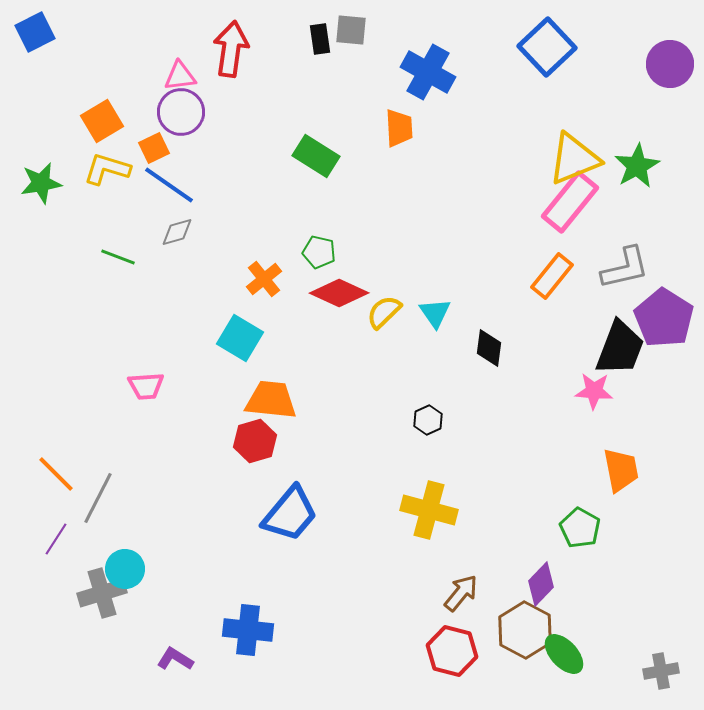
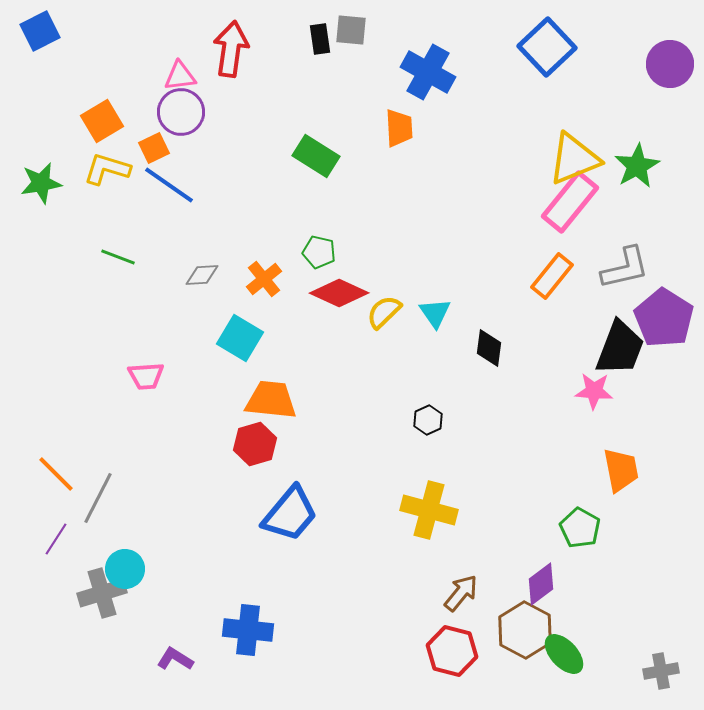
blue square at (35, 32): moved 5 px right, 1 px up
gray diamond at (177, 232): moved 25 px right, 43 px down; rotated 12 degrees clockwise
pink trapezoid at (146, 386): moved 10 px up
red hexagon at (255, 441): moved 3 px down
purple diamond at (541, 584): rotated 9 degrees clockwise
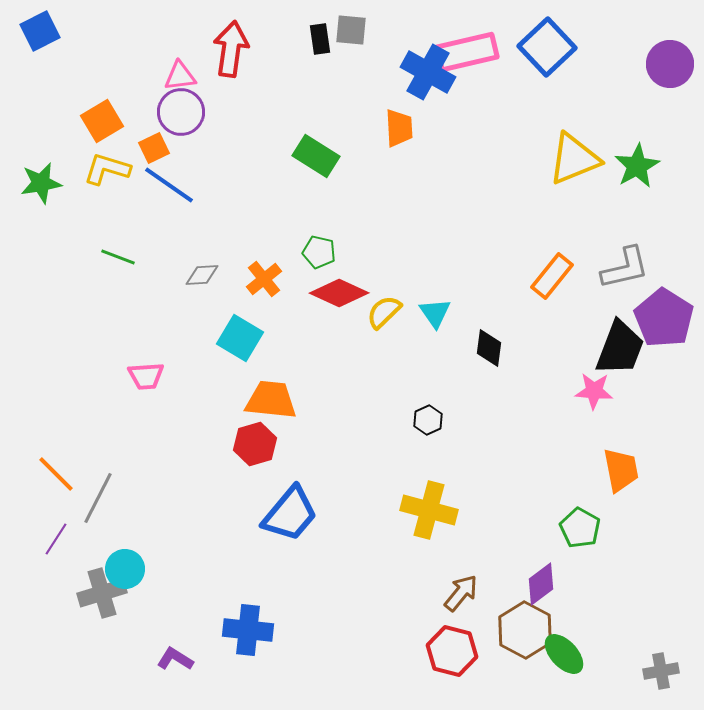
pink rectangle at (570, 202): moved 103 px left, 150 px up; rotated 38 degrees clockwise
